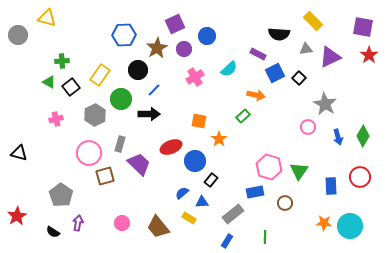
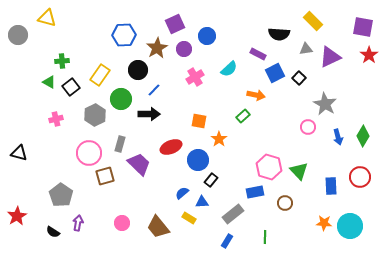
blue circle at (195, 161): moved 3 px right, 1 px up
green triangle at (299, 171): rotated 18 degrees counterclockwise
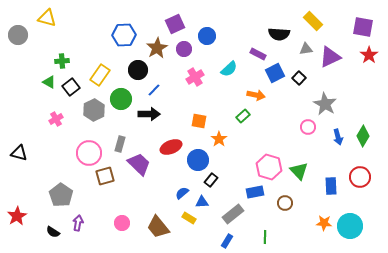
gray hexagon at (95, 115): moved 1 px left, 5 px up
pink cross at (56, 119): rotated 16 degrees counterclockwise
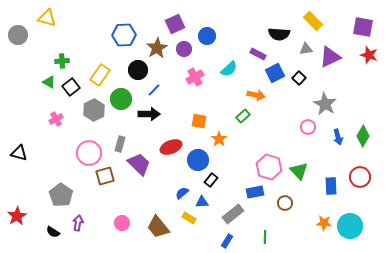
red star at (369, 55): rotated 18 degrees counterclockwise
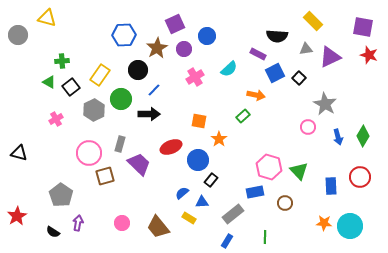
black semicircle at (279, 34): moved 2 px left, 2 px down
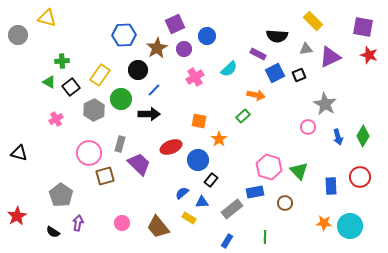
black square at (299, 78): moved 3 px up; rotated 24 degrees clockwise
gray rectangle at (233, 214): moved 1 px left, 5 px up
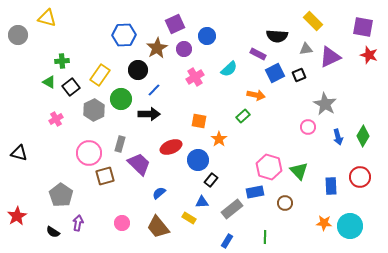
blue semicircle at (182, 193): moved 23 px left
